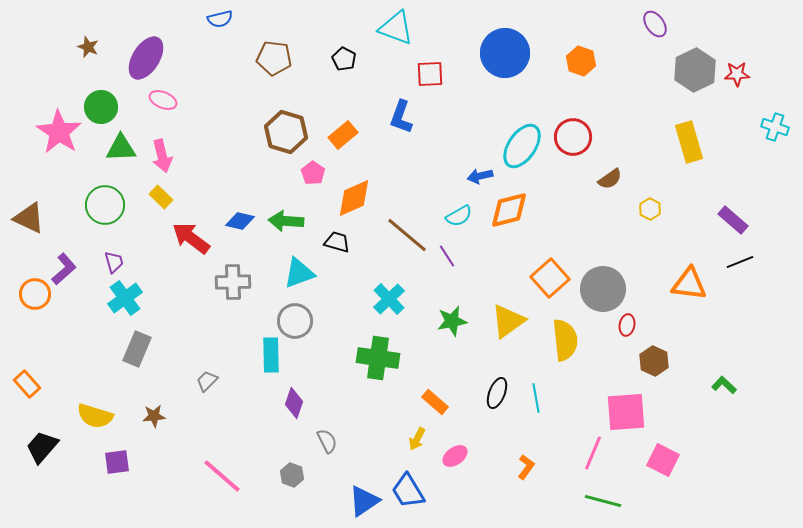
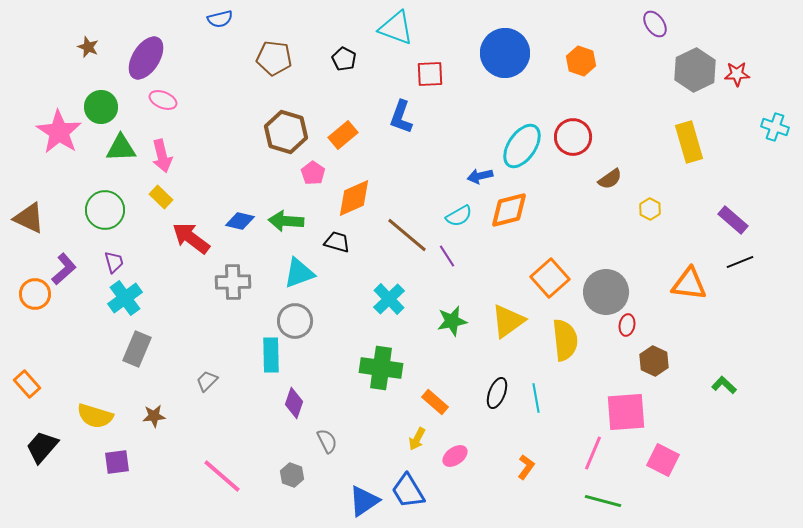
green circle at (105, 205): moved 5 px down
gray circle at (603, 289): moved 3 px right, 3 px down
green cross at (378, 358): moved 3 px right, 10 px down
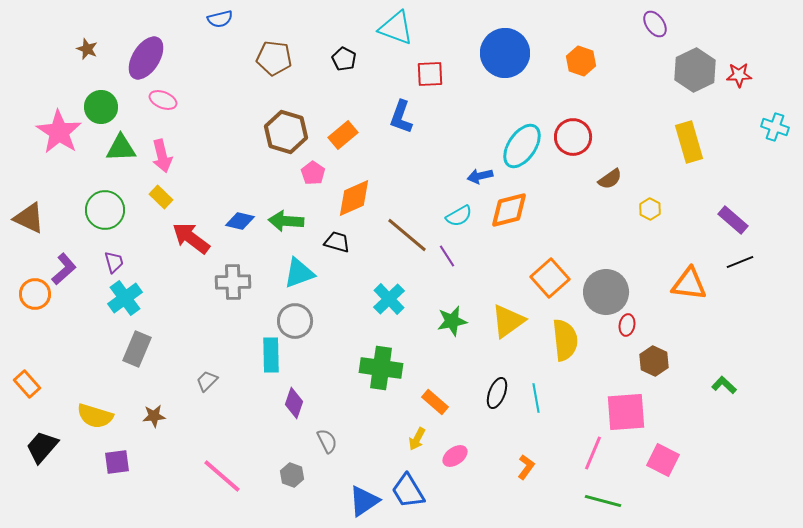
brown star at (88, 47): moved 1 px left, 2 px down
red star at (737, 74): moved 2 px right, 1 px down
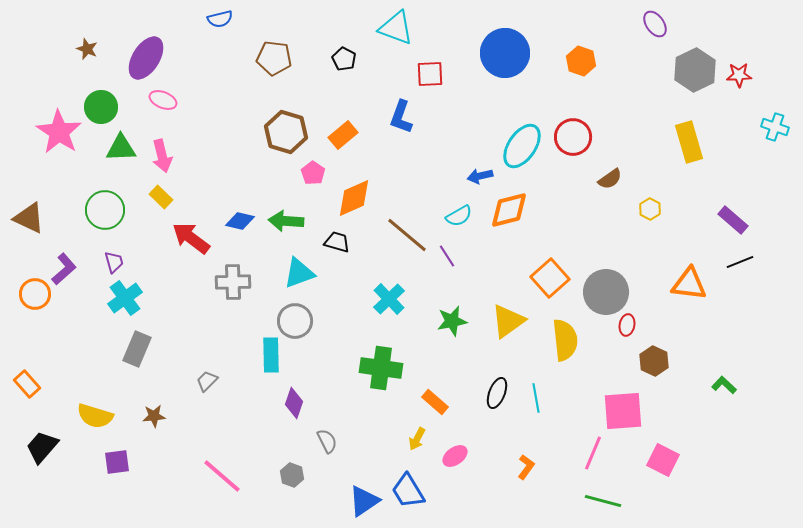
pink square at (626, 412): moved 3 px left, 1 px up
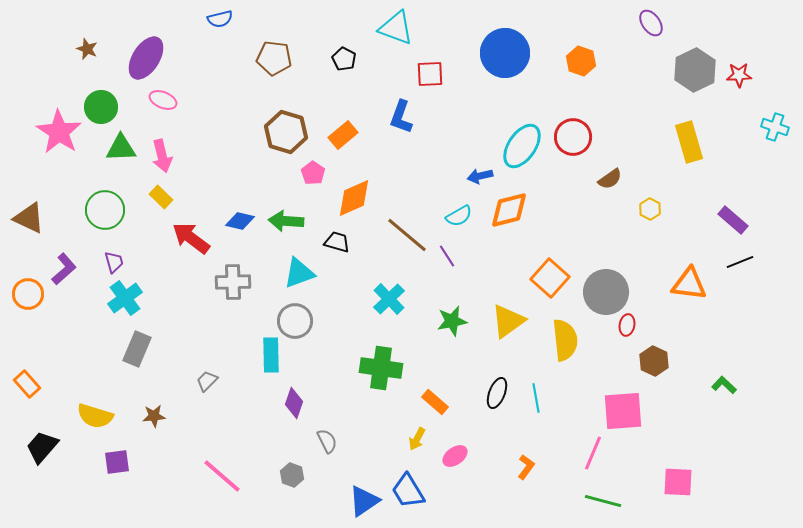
purple ellipse at (655, 24): moved 4 px left, 1 px up
orange square at (550, 278): rotated 6 degrees counterclockwise
orange circle at (35, 294): moved 7 px left
pink square at (663, 460): moved 15 px right, 22 px down; rotated 24 degrees counterclockwise
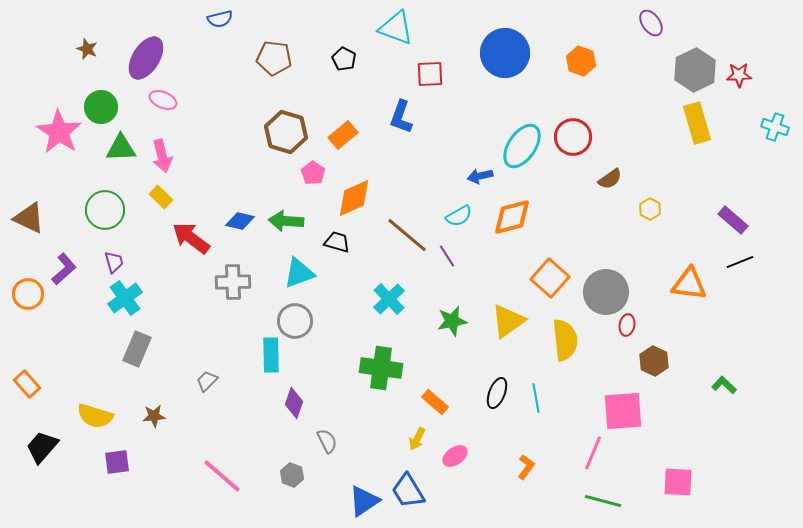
yellow rectangle at (689, 142): moved 8 px right, 19 px up
orange diamond at (509, 210): moved 3 px right, 7 px down
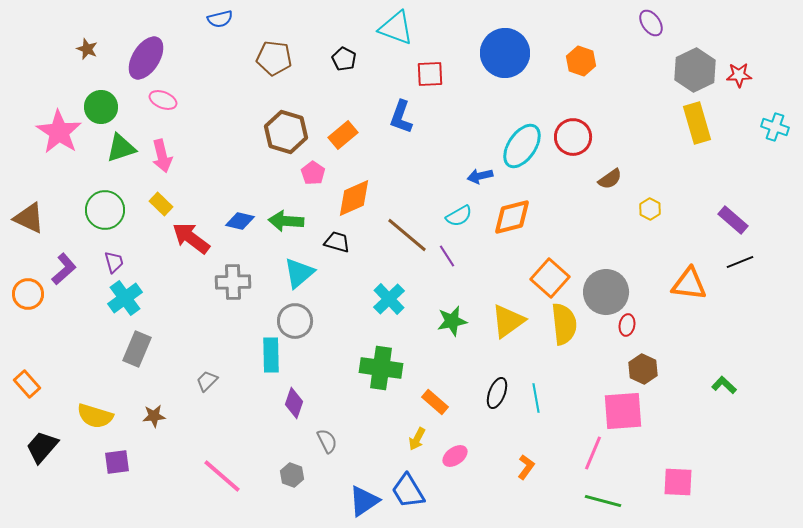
green triangle at (121, 148): rotated 16 degrees counterclockwise
yellow rectangle at (161, 197): moved 7 px down
cyan triangle at (299, 273): rotated 20 degrees counterclockwise
yellow semicircle at (565, 340): moved 1 px left, 16 px up
brown hexagon at (654, 361): moved 11 px left, 8 px down
